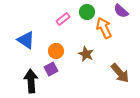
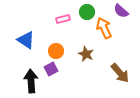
pink rectangle: rotated 24 degrees clockwise
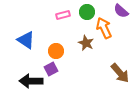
pink rectangle: moved 4 px up
brown star: moved 11 px up
black arrow: rotated 85 degrees counterclockwise
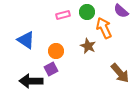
brown star: moved 2 px right, 3 px down
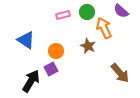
black arrow: rotated 120 degrees clockwise
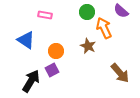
pink rectangle: moved 18 px left; rotated 24 degrees clockwise
purple square: moved 1 px right, 1 px down
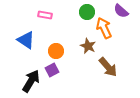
brown arrow: moved 12 px left, 6 px up
